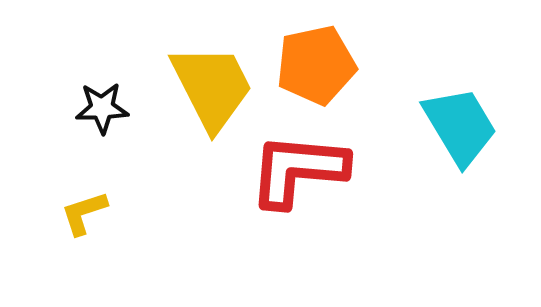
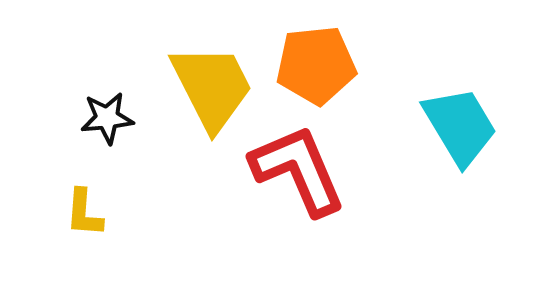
orange pentagon: rotated 6 degrees clockwise
black star: moved 5 px right, 10 px down; rotated 4 degrees counterclockwise
red L-shape: rotated 62 degrees clockwise
yellow L-shape: rotated 68 degrees counterclockwise
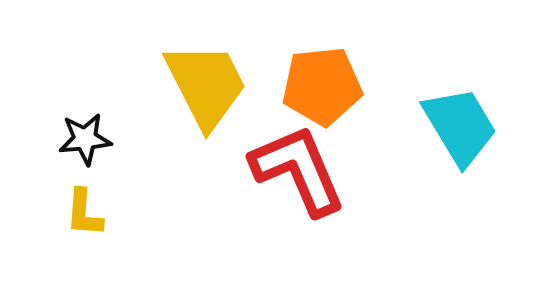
orange pentagon: moved 6 px right, 21 px down
yellow trapezoid: moved 6 px left, 2 px up
black star: moved 22 px left, 21 px down
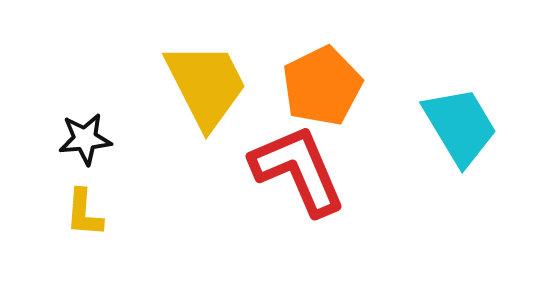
orange pentagon: rotated 20 degrees counterclockwise
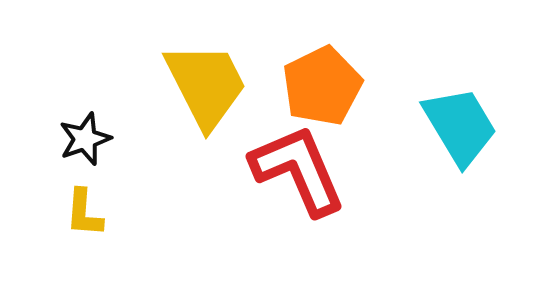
black star: rotated 14 degrees counterclockwise
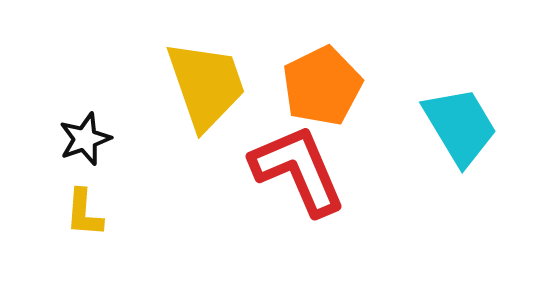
yellow trapezoid: rotated 8 degrees clockwise
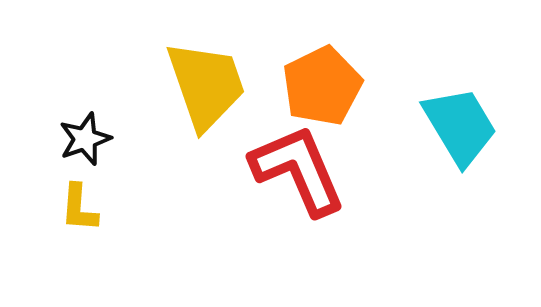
yellow L-shape: moved 5 px left, 5 px up
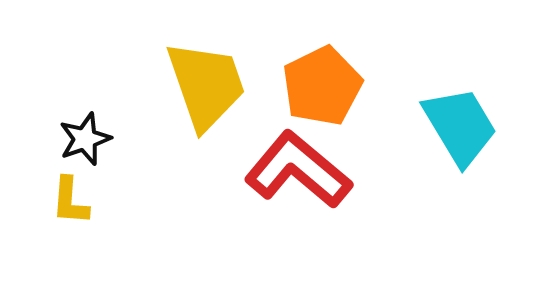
red L-shape: rotated 27 degrees counterclockwise
yellow L-shape: moved 9 px left, 7 px up
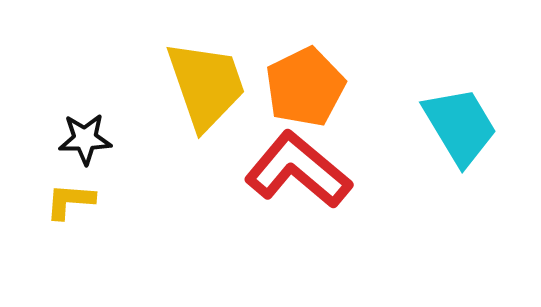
orange pentagon: moved 17 px left, 1 px down
black star: rotated 18 degrees clockwise
yellow L-shape: rotated 90 degrees clockwise
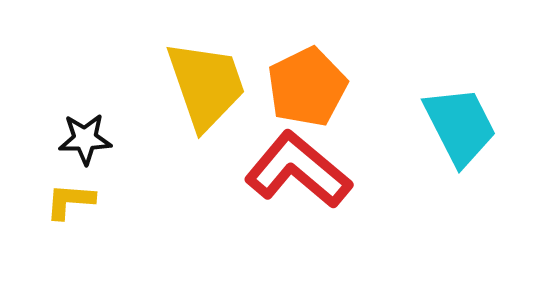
orange pentagon: moved 2 px right
cyan trapezoid: rotated 4 degrees clockwise
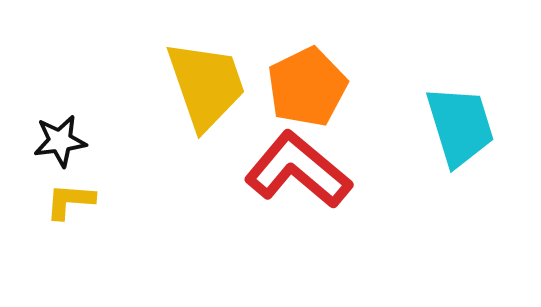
cyan trapezoid: rotated 10 degrees clockwise
black star: moved 25 px left, 2 px down; rotated 6 degrees counterclockwise
